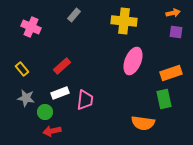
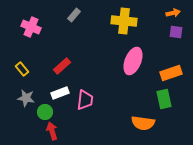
red arrow: rotated 84 degrees clockwise
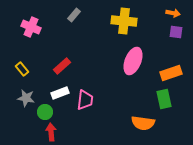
orange arrow: rotated 24 degrees clockwise
red arrow: moved 1 px left, 1 px down; rotated 12 degrees clockwise
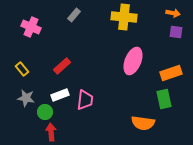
yellow cross: moved 4 px up
white rectangle: moved 2 px down
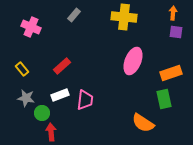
orange arrow: rotated 96 degrees counterclockwise
green circle: moved 3 px left, 1 px down
orange semicircle: rotated 25 degrees clockwise
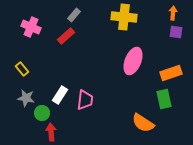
red rectangle: moved 4 px right, 30 px up
white rectangle: rotated 36 degrees counterclockwise
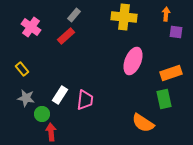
orange arrow: moved 7 px left, 1 px down
pink cross: rotated 12 degrees clockwise
green circle: moved 1 px down
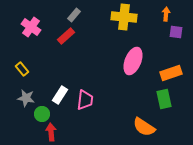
orange semicircle: moved 1 px right, 4 px down
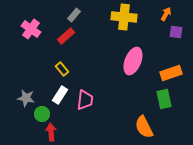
orange arrow: rotated 24 degrees clockwise
pink cross: moved 2 px down
yellow rectangle: moved 40 px right
orange semicircle: rotated 30 degrees clockwise
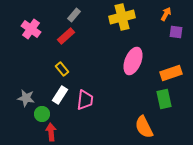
yellow cross: moved 2 px left; rotated 20 degrees counterclockwise
